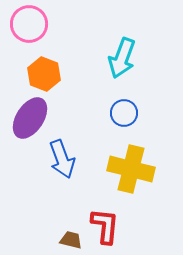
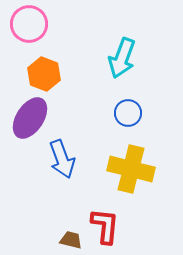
blue circle: moved 4 px right
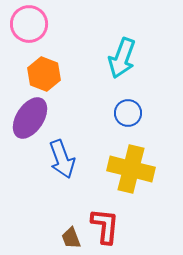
brown trapezoid: moved 2 px up; rotated 125 degrees counterclockwise
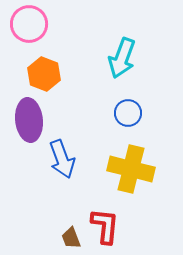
purple ellipse: moved 1 px left, 2 px down; rotated 39 degrees counterclockwise
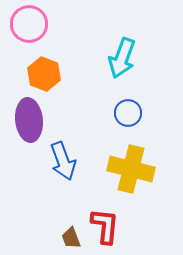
blue arrow: moved 1 px right, 2 px down
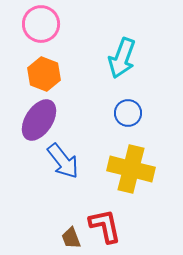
pink circle: moved 12 px right
purple ellipse: moved 10 px right; rotated 39 degrees clockwise
blue arrow: rotated 18 degrees counterclockwise
red L-shape: rotated 18 degrees counterclockwise
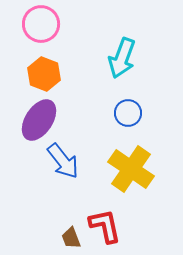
yellow cross: rotated 21 degrees clockwise
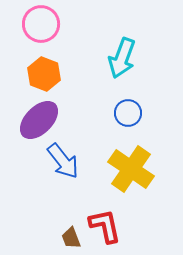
purple ellipse: rotated 12 degrees clockwise
